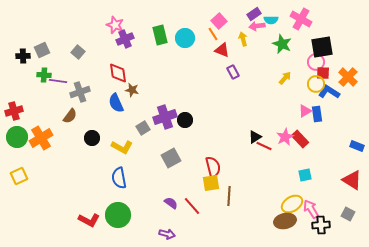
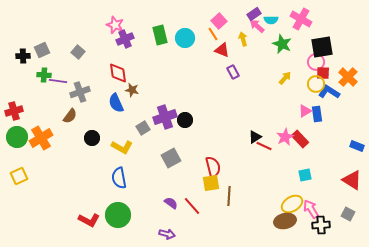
pink arrow at (257, 26): rotated 49 degrees clockwise
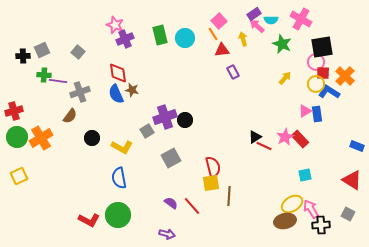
red triangle at (222, 50): rotated 28 degrees counterclockwise
orange cross at (348, 77): moved 3 px left, 1 px up
blue semicircle at (116, 103): moved 9 px up
gray square at (143, 128): moved 4 px right, 3 px down
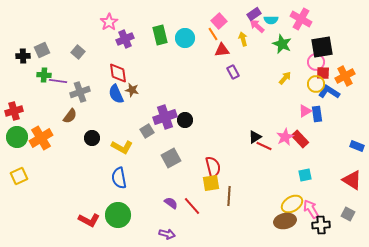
pink star at (115, 25): moved 6 px left, 3 px up; rotated 18 degrees clockwise
orange cross at (345, 76): rotated 18 degrees clockwise
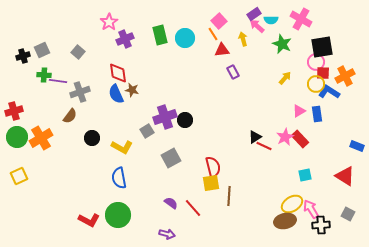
black cross at (23, 56): rotated 16 degrees counterclockwise
pink triangle at (305, 111): moved 6 px left
red triangle at (352, 180): moved 7 px left, 4 px up
red line at (192, 206): moved 1 px right, 2 px down
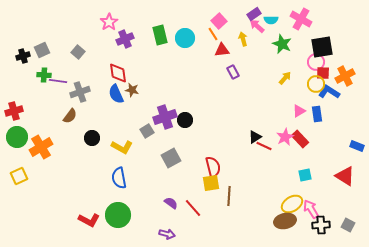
orange cross at (41, 138): moved 9 px down
gray square at (348, 214): moved 11 px down
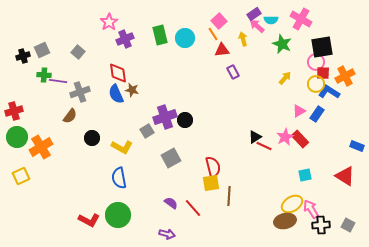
blue rectangle at (317, 114): rotated 42 degrees clockwise
yellow square at (19, 176): moved 2 px right
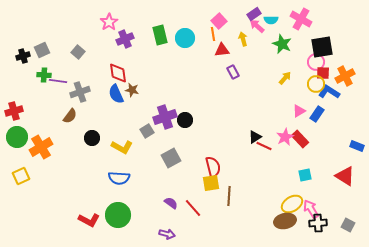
orange line at (213, 34): rotated 24 degrees clockwise
blue semicircle at (119, 178): rotated 75 degrees counterclockwise
black cross at (321, 225): moved 3 px left, 2 px up
